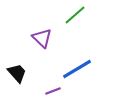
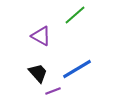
purple triangle: moved 1 px left, 2 px up; rotated 15 degrees counterclockwise
black trapezoid: moved 21 px right
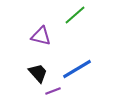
purple triangle: rotated 15 degrees counterclockwise
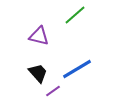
purple triangle: moved 2 px left
purple line: rotated 14 degrees counterclockwise
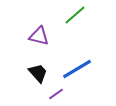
purple line: moved 3 px right, 3 px down
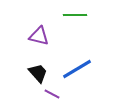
green line: rotated 40 degrees clockwise
purple line: moved 4 px left; rotated 63 degrees clockwise
